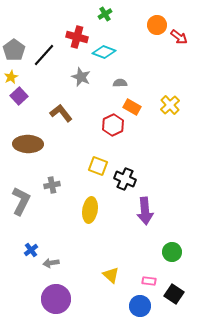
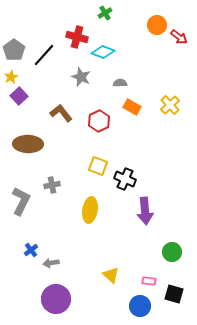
green cross: moved 1 px up
cyan diamond: moved 1 px left
red hexagon: moved 14 px left, 4 px up
black square: rotated 18 degrees counterclockwise
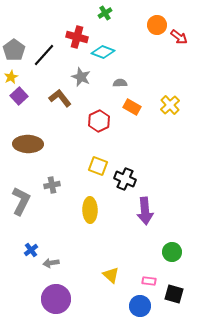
brown L-shape: moved 1 px left, 15 px up
yellow ellipse: rotated 10 degrees counterclockwise
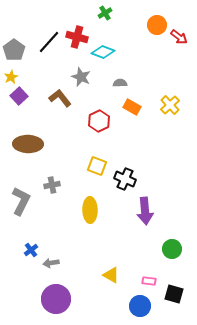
black line: moved 5 px right, 13 px up
yellow square: moved 1 px left
green circle: moved 3 px up
yellow triangle: rotated 12 degrees counterclockwise
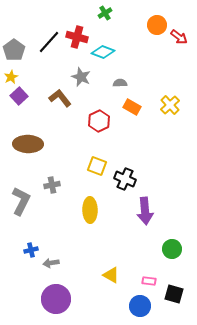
blue cross: rotated 24 degrees clockwise
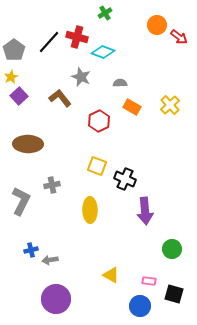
gray arrow: moved 1 px left, 3 px up
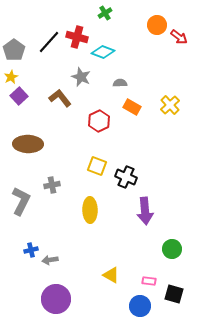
black cross: moved 1 px right, 2 px up
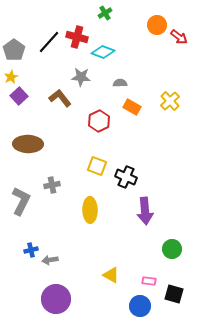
gray star: rotated 18 degrees counterclockwise
yellow cross: moved 4 px up
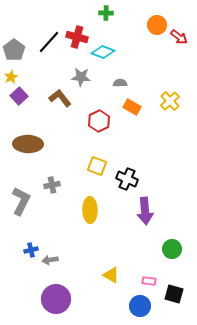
green cross: moved 1 px right; rotated 32 degrees clockwise
black cross: moved 1 px right, 2 px down
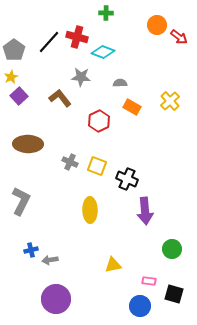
gray cross: moved 18 px right, 23 px up; rotated 35 degrees clockwise
yellow triangle: moved 2 px right, 10 px up; rotated 42 degrees counterclockwise
